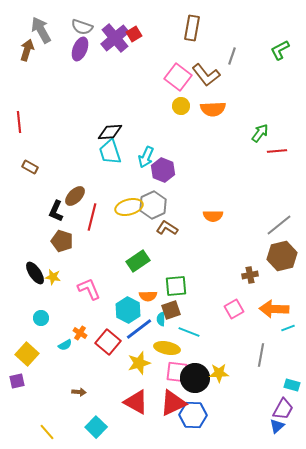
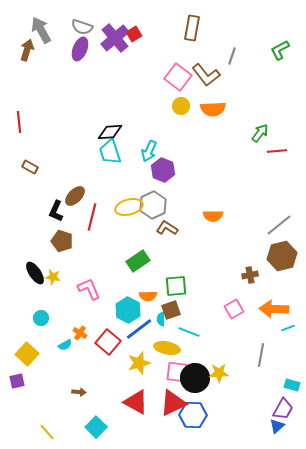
cyan arrow at (146, 157): moved 3 px right, 6 px up
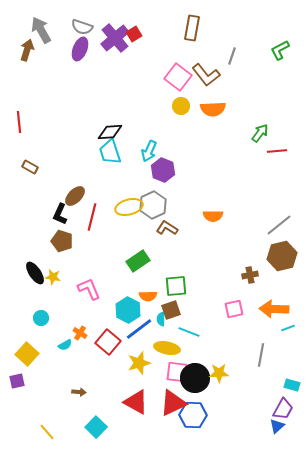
black L-shape at (56, 211): moved 4 px right, 3 px down
pink square at (234, 309): rotated 18 degrees clockwise
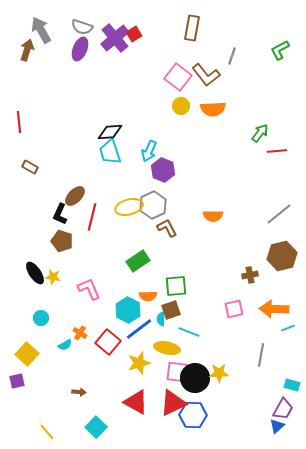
gray line at (279, 225): moved 11 px up
brown L-shape at (167, 228): rotated 30 degrees clockwise
